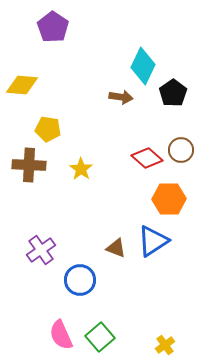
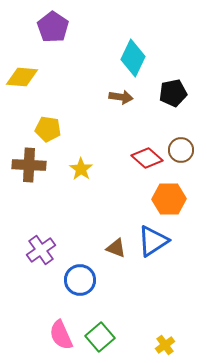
cyan diamond: moved 10 px left, 8 px up
yellow diamond: moved 8 px up
black pentagon: rotated 24 degrees clockwise
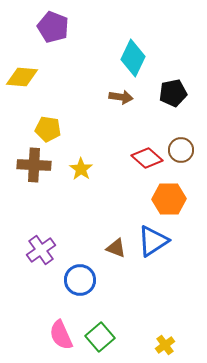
purple pentagon: rotated 12 degrees counterclockwise
brown cross: moved 5 px right
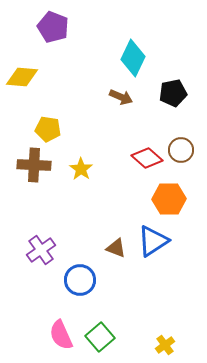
brown arrow: rotated 15 degrees clockwise
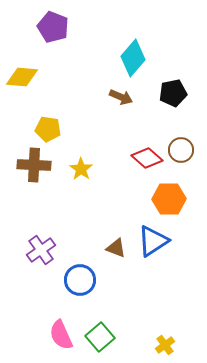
cyan diamond: rotated 15 degrees clockwise
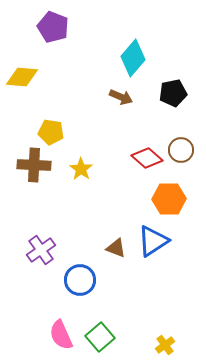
yellow pentagon: moved 3 px right, 3 px down
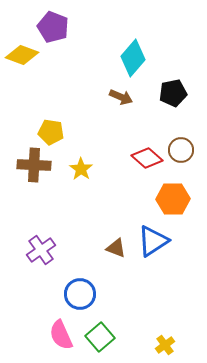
yellow diamond: moved 22 px up; rotated 16 degrees clockwise
orange hexagon: moved 4 px right
blue circle: moved 14 px down
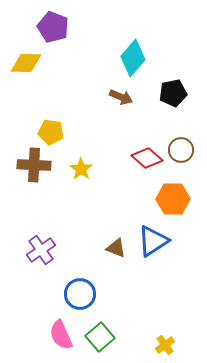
yellow diamond: moved 4 px right, 8 px down; rotated 20 degrees counterclockwise
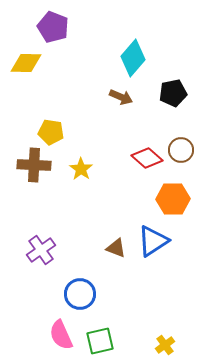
green square: moved 4 px down; rotated 28 degrees clockwise
